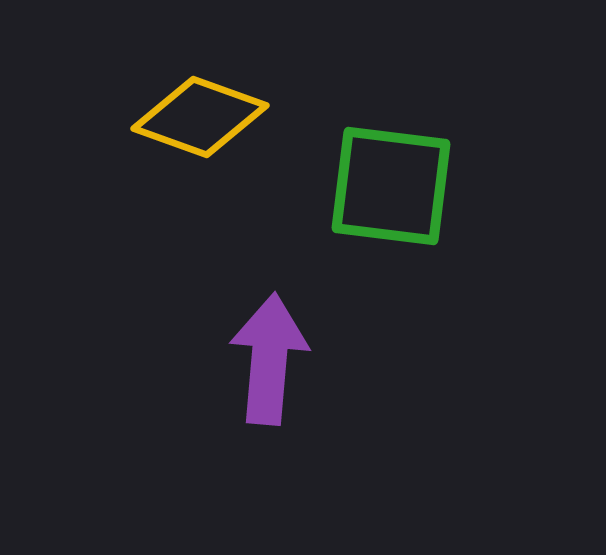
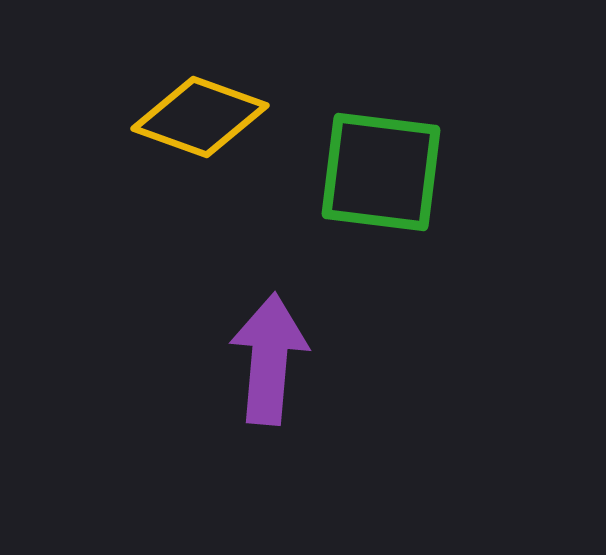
green square: moved 10 px left, 14 px up
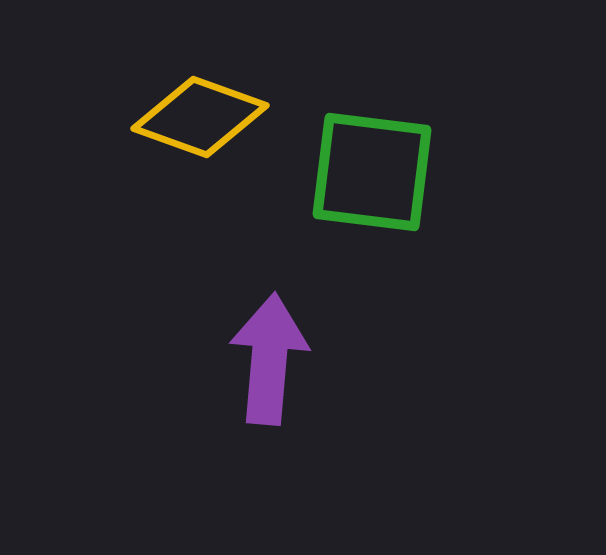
green square: moved 9 px left
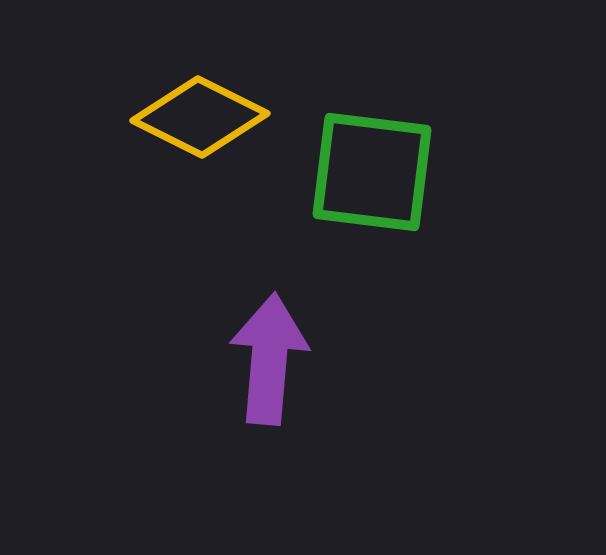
yellow diamond: rotated 7 degrees clockwise
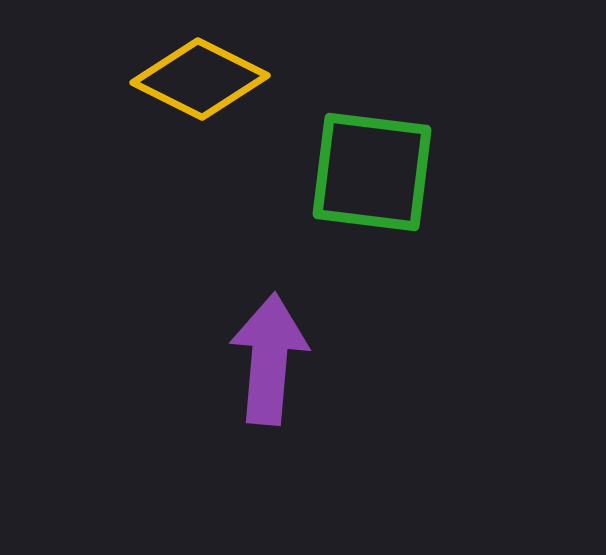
yellow diamond: moved 38 px up
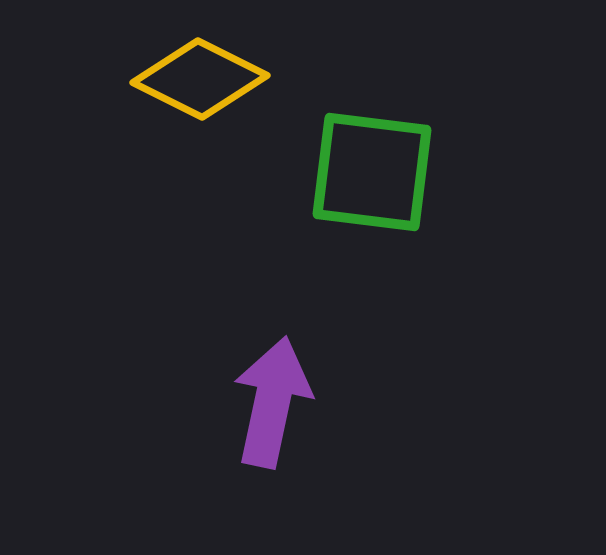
purple arrow: moved 3 px right, 43 px down; rotated 7 degrees clockwise
